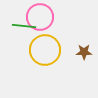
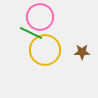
green line: moved 7 px right, 7 px down; rotated 20 degrees clockwise
brown star: moved 2 px left
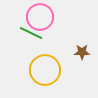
yellow circle: moved 20 px down
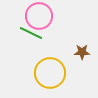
pink circle: moved 1 px left, 1 px up
yellow circle: moved 5 px right, 3 px down
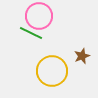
brown star: moved 4 px down; rotated 21 degrees counterclockwise
yellow circle: moved 2 px right, 2 px up
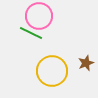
brown star: moved 4 px right, 7 px down
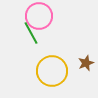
green line: rotated 35 degrees clockwise
